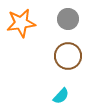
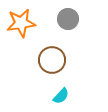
brown circle: moved 16 px left, 4 px down
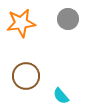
brown circle: moved 26 px left, 16 px down
cyan semicircle: rotated 96 degrees clockwise
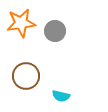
gray circle: moved 13 px left, 12 px down
cyan semicircle: rotated 36 degrees counterclockwise
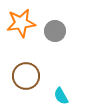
cyan semicircle: rotated 48 degrees clockwise
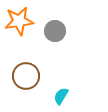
orange star: moved 2 px left, 2 px up
cyan semicircle: rotated 60 degrees clockwise
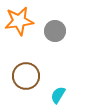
cyan semicircle: moved 3 px left, 1 px up
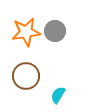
orange star: moved 7 px right, 11 px down
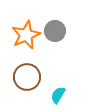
orange star: moved 3 px down; rotated 16 degrees counterclockwise
brown circle: moved 1 px right, 1 px down
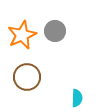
orange star: moved 4 px left
cyan semicircle: moved 19 px right, 3 px down; rotated 150 degrees clockwise
